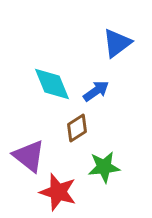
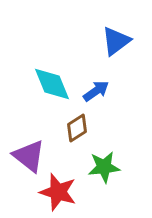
blue triangle: moved 1 px left, 2 px up
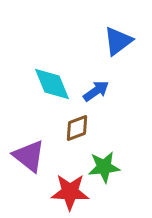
blue triangle: moved 2 px right
brown diamond: rotated 12 degrees clockwise
red star: moved 12 px right; rotated 15 degrees counterclockwise
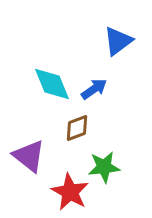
blue arrow: moved 2 px left, 2 px up
red star: rotated 27 degrees clockwise
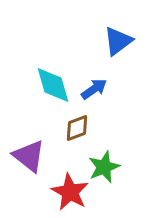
cyan diamond: moved 1 px right, 1 px down; rotated 6 degrees clockwise
green star: rotated 16 degrees counterclockwise
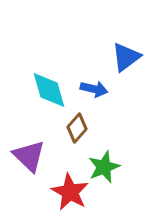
blue triangle: moved 8 px right, 16 px down
cyan diamond: moved 4 px left, 5 px down
blue arrow: rotated 48 degrees clockwise
brown diamond: rotated 28 degrees counterclockwise
purple triangle: rotated 6 degrees clockwise
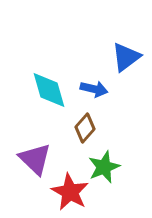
brown diamond: moved 8 px right
purple triangle: moved 6 px right, 3 px down
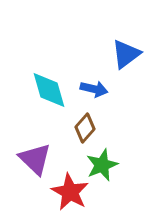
blue triangle: moved 3 px up
green star: moved 2 px left, 2 px up
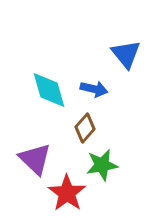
blue triangle: rotated 32 degrees counterclockwise
green star: rotated 12 degrees clockwise
red star: moved 3 px left, 1 px down; rotated 6 degrees clockwise
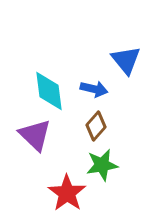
blue triangle: moved 6 px down
cyan diamond: moved 1 px down; rotated 9 degrees clockwise
brown diamond: moved 11 px right, 2 px up
purple triangle: moved 24 px up
